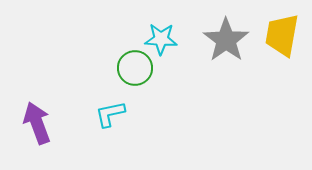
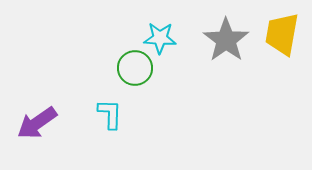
yellow trapezoid: moved 1 px up
cyan star: moved 1 px left, 1 px up
cyan L-shape: rotated 104 degrees clockwise
purple arrow: rotated 105 degrees counterclockwise
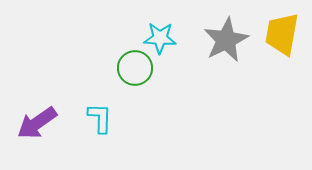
gray star: rotated 9 degrees clockwise
cyan L-shape: moved 10 px left, 4 px down
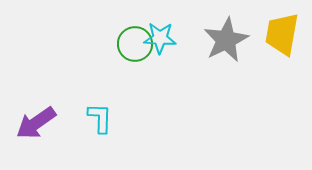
green circle: moved 24 px up
purple arrow: moved 1 px left
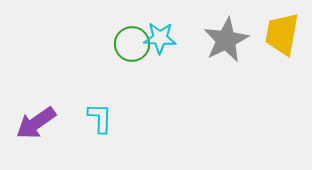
green circle: moved 3 px left
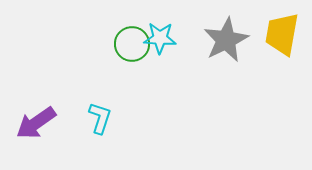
cyan L-shape: rotated 16 degrees clockwise
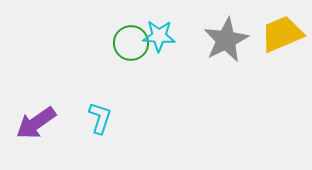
yellow trapezoid: rotated 57 degrees clockwise
cyan star: moved 1 px left, 2 px up
green circle: moved 1 px left, 1 px up
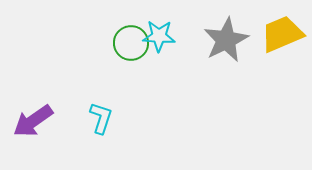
cyan L-shape: moved 1 px right
purple arrow: moved 3 px left, 2 px up
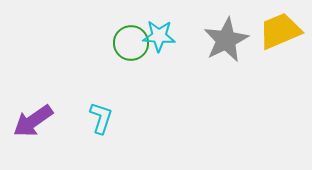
yellow trapezoid: moved 2 px left, 3 px up
